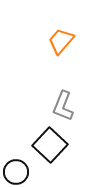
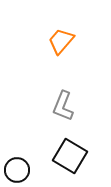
black square: moved 20 px right, 11 px down; rotated 12 degrees counterclockwise
black circle: moved 1 px right, 2 px up
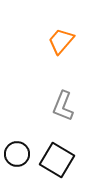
black square: moved 13 px left, 4 px down
black circle: moved 16 px up
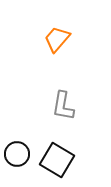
orange trapezoid: moved 4 px left, 2 px up
gray L-shape: rotated 12 degrees counterclockwise
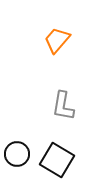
orange trapezoid: moved 1 px down
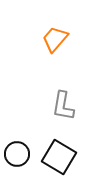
orange trapezoid: moved 2 px left, 1 px up
black square: moved 2 px right, 3 px up
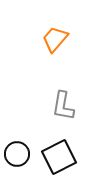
black square: rotated 32 degrees clockwise
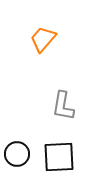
orange trapezoid: moved 12 px left
black square: rotated 24 degrees clockwise
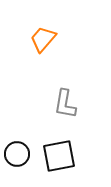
gray L-shape: moved 2 px right, 2 px up
black square: moved 1 px up; rotated 8 degrees counterclockwise
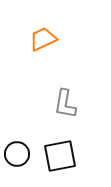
orange trapezoid: rotated 24 degrees clockwise
black square: moved 1 px right
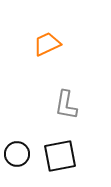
orange trapezoid: moved 4 px right, 5 px down
gray L-shape: moved 1 px right, 1 px down
